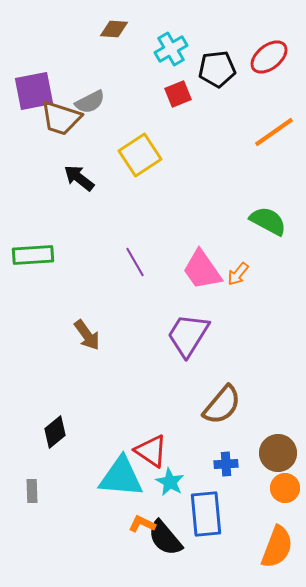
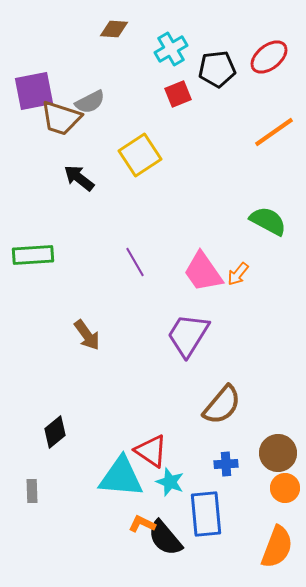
pink trapezoid: moved 1 px right, 2 px down
cyan star: rotated 8 degrees counterclockwise
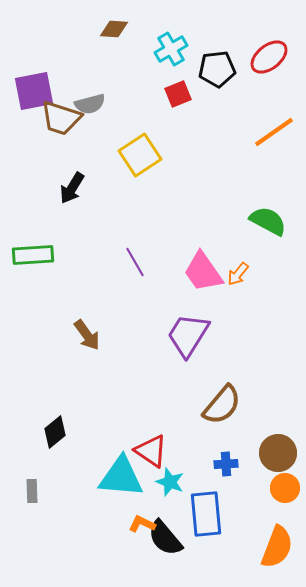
gray semicircle: moved 2 px down; rotated 12 degrees clockwise
black arrow: moved 7 px left, 10 px down; rotated 96 degrees counterclockwise
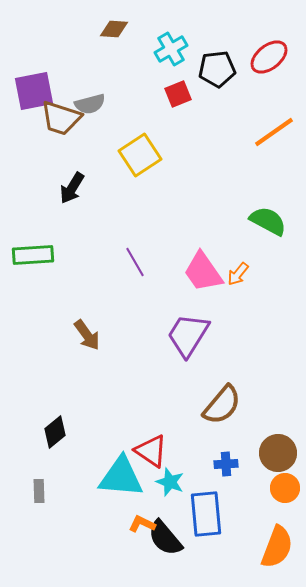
gray rectangle: moved 7 px right
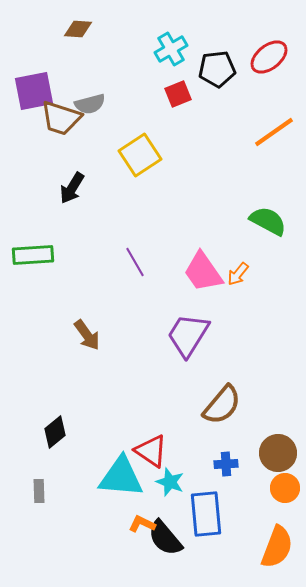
brown diamond: moved 36 px left
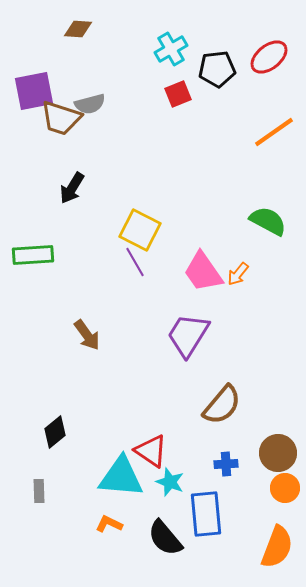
yellow square: moved 75 px down; rotated 30 degrees counterclockwise
orange L-shape: moved 33 px left
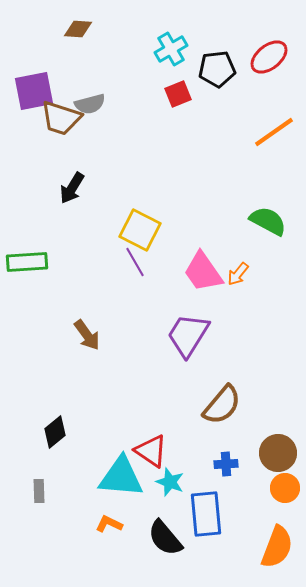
green rectangle: moved 6 px left, 7 px down
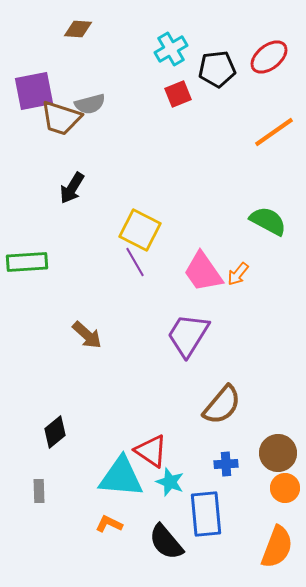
brown arrow: rotated 12 degrees counterclockwise
black semicircle: moved 1 px right, 4 px down
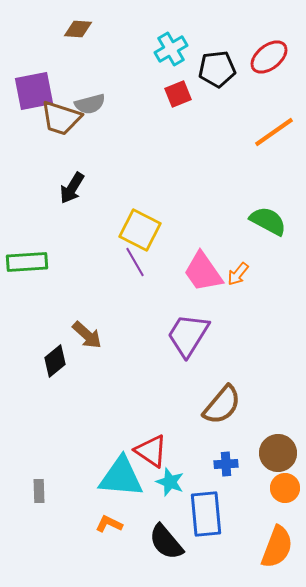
black diamond: moved 71 px up
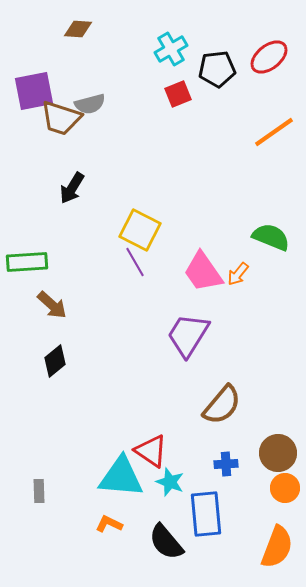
green semicircle: moved 3 px right, 16 px down; rotated 6 degrees counterclockwise
brown arrow: moved 35 px left, 30 px up
